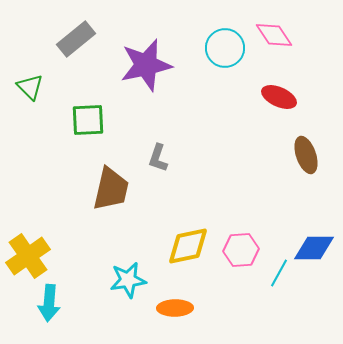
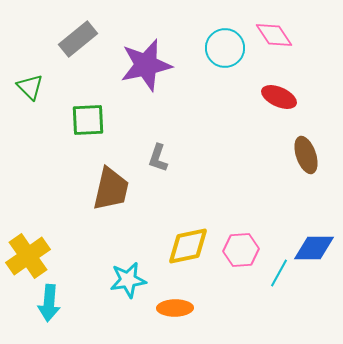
gray rectangle: moved 2 px right
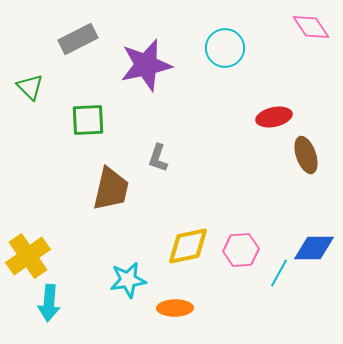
pink diamond: moved 37 px right, 8 px up
gray rectangle: rotated 12 degrees clockwise
red ellipse: moved 5 px left, 20 px down; rotated 36 degrees counterclockwise
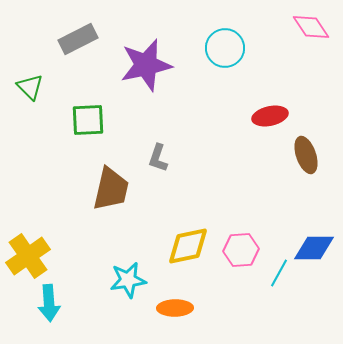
red ellipse: moved 4 px left, 1 px up
cyan arrow: rotated 9 degrees counterclockwise
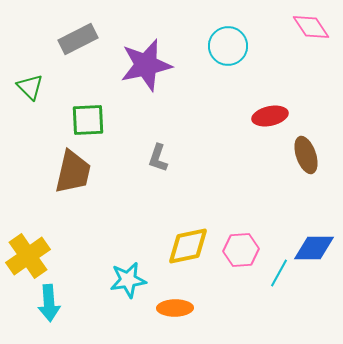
cyan circle: moved 3 px right, 2 px up
brown trapezoid: moved 38 px left, 17 px up
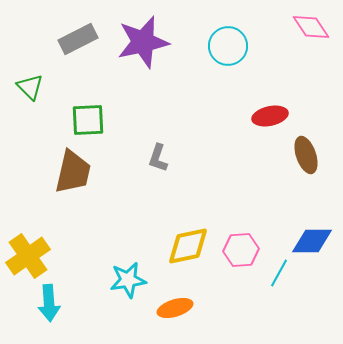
purple star: moved 3 px left, 23 px up
blue diamond: moved 2 px left, 7 px up
orange ellipse: rotated 16 degrees counterclockwise
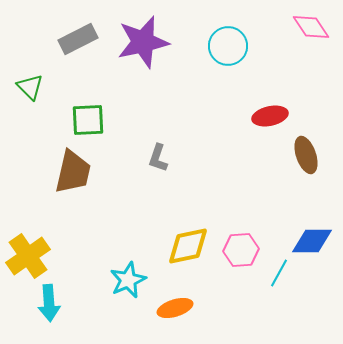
cyan star: rotated 15 degrees counterclockwise
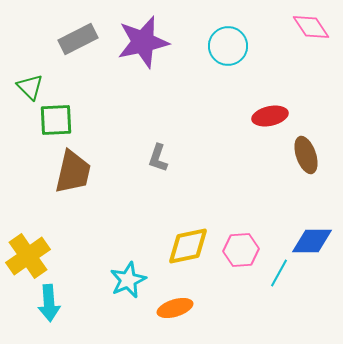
green square: moved 32 px left
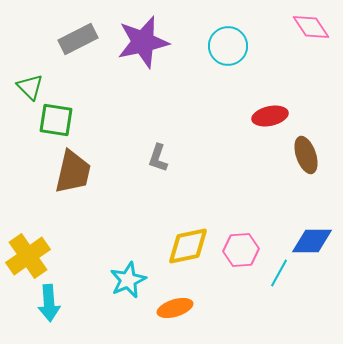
green square: rotated 12 degrees clockwise
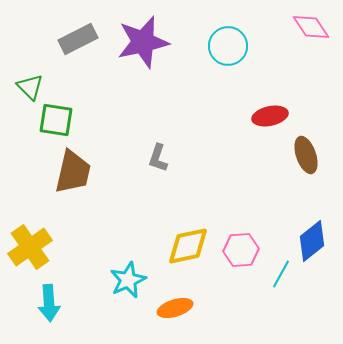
blue diamond: rotated 39 degrees counterclockwise
yellow cross: moved 2 px right, 9 px up
cyan line: moved 2 px right, 1 px down
